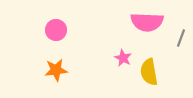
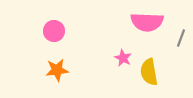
pink circle: moved 2 px left, 1 px down
orange star: moved 1 px right
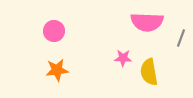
pink star: rotated 24 degrees counterclockwise
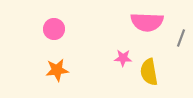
pink circle: moved 2 px up
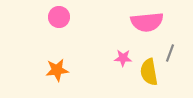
pink semicircle: rotated 8 degrees counterclockwise
pink circle: moved 5 px right, 12 px up
gray line: moved 11 px left, 15 px down
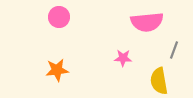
gray line: moved 4 px right, 3 px up
yellow semicircle: moved 10 px right, 9 px down
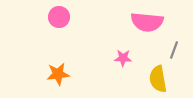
pink semicircle: rotated 12 degrees clockwise
orange star: moved 1 px right, 4 px down
yellow semicircle: moved 1 px left, 2 px up
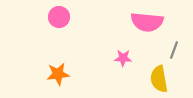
yellow semicircle: moved 1 px right
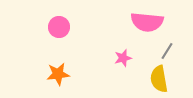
pink circle: moved 10 px down
gray line: moved 7 px left, 1 px down; rotated 12 degrees clockwise
pink star: rotated 18 degrees counterclockwise
